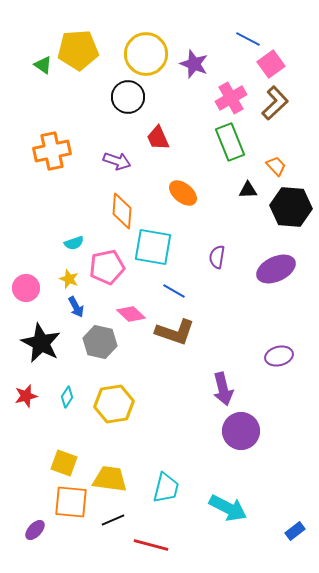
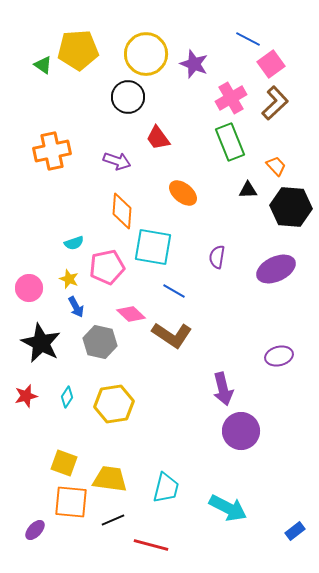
red trapezoid at (158, 138): rotated 12 degrees counterclockwise
pink circle at (26, 288): moved 3 px right
brown L-shape at (175, 332): moved 3 px left, 3 px down; rotated 15 degrees clockwise
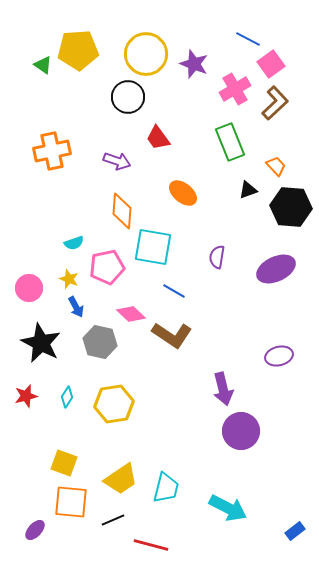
pink cross at (231, 98): moved 4 px right, 9 px up
black triangle at (248, 190): rotated 18 degrees counterclockwise
yellow trapezoid at (110, 479): moved 11 px right; rotated 138 degrees clockwise
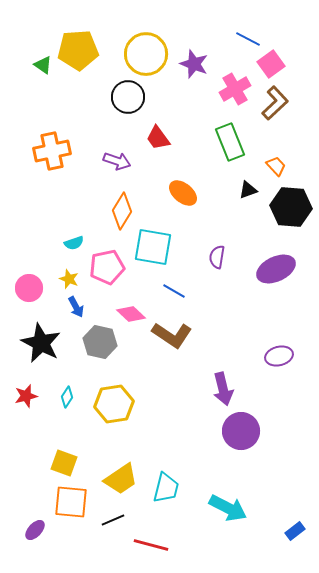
orange diamond at (122, 211): rotated 27 degrees clockwise
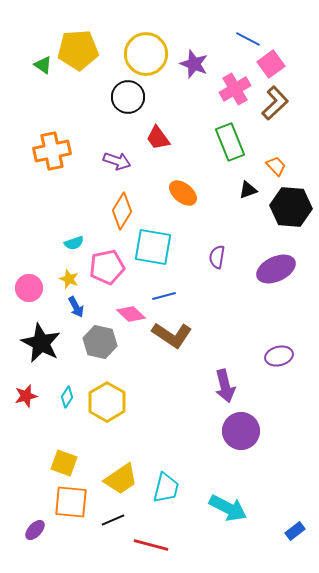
blue line at (174, 291): moved 10 px left, 5 px down; rotated 45 degrees counterclockwise
purple arrow at (223, 389): moved 2 px right, 3 px up
yellow hexagon at (114, 404): moved 7 px left, 2 px up; rotated 21 degrees counterclockwise
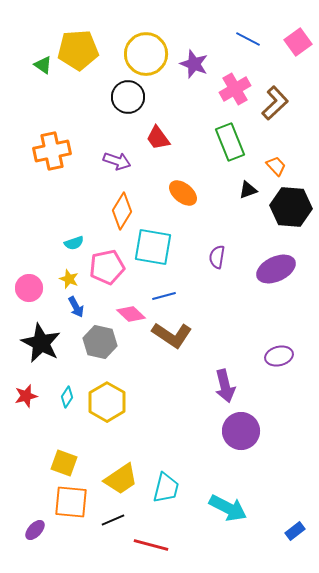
pink square at (271, 64): moved 27 px right, 22 px up
